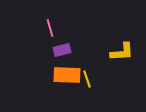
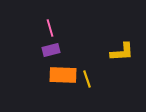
purple rectangle: moved 11 px left
orange rectangle: moved 4 px left
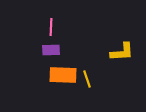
pink line: moved 1 px right, 1 px up; rotated 18 degrees clockwise
purple rectangle: rotated 12 degrees clockwise
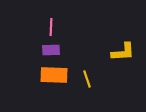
yellow L-shape: moved 1 px right
orange rectangle: moved 9 px left
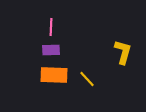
yellow L-shape: rotated 70 degrees counterclockwise
yellow line: rotated 24 degrees counterclockwise
